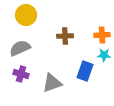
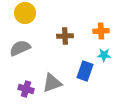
yellow circle: moved 1 px left, 2 px up
orange cross: moved 1 px left, 4 px up
purple cross: moved 5 px right, 15 px down
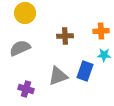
gray triangle: moved 6 px right, 7 px up
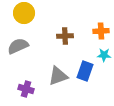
yellow circle: moved 1 px left
gray semicircle: moved 2 px left, 2 px up
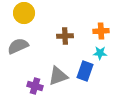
cyan star: moved 4 px left, 2 px up
purple cross: moved 9 px right, 3 px up
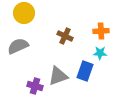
brown cross: rotated 28 degrees clockwise
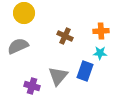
gray triangle: rotated 30 degrees counterclockwise
purple cross: moved 3 px left
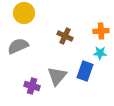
gray triangle: moved 1 px left
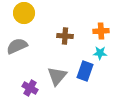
brown cross: rotated 21 degrees counterclockwise
gray semicircle: moved 1 px left
purple cross: moved 2 px left, 2 px down; rotated 14 degrees clockwise
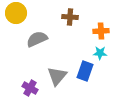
yellow circle: moved 8 px left
brown cross: moved 5 px right, 19 px up
gray semicircle: moved 20 px right, 7 px up
